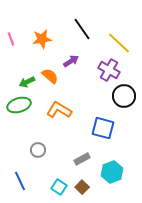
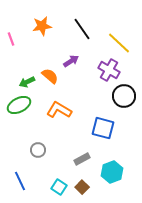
orange star: moved 13 px up
green ellipse: rotated 10 degrees counterclockwise
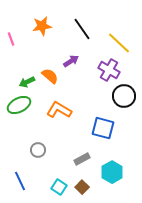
cyan hexagon: rotated 10 degrees counterclockwise
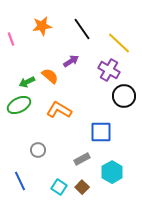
blue square: moved 2 px left, 4 px down; rotated 15 degrees counterclockwise
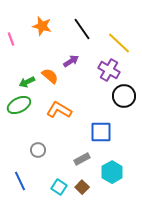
orange star: rotated 24 degrees clockwise
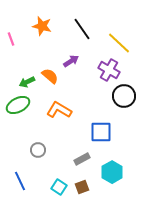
green ellipse: moved 1 px left
brown square: rotated 24 degrees clockwise
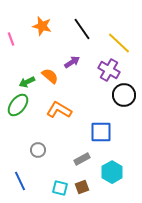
purple arrow: moved 1 px right, 1 px down
black circle: moved 1 px up
green ellipse: rotated 25 degrees counterclockwise
cyan square: moved 1 px right, 1 px down; rotated 21 degrees counterclockwise
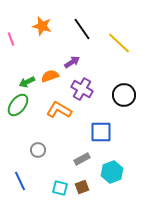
purple cross: moved 27 px left, 19 px down
orange semicircle: rotated 60 degrees counterclockwise
cyan hexagon: rotated 10 degrees clockwise
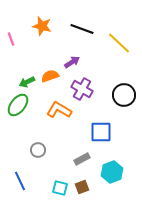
black line: rotated 35 degrees counterclockwise
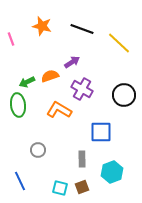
green ellipse: rotated 45 degrees counterclockwise
gray rectangle: rotated 63 degrees counterclockwise
